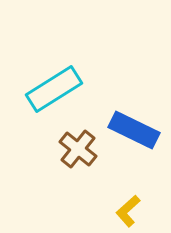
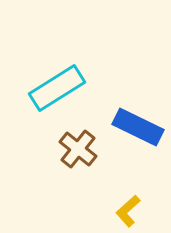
cyan rectangle: moved 3 px right, 1 px up
blue rectangle: moved 4 px right, 3 px up
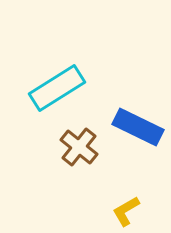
brown cross: moved 1 px right, 2 px up
yellow L-shape: moved 2 px left; rotated 12 degrees clockwise
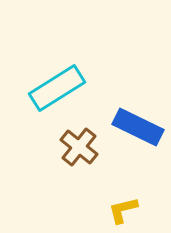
yellow L-shape: moved 3 px left, 1 px up; rotated 16 degrees clockwise
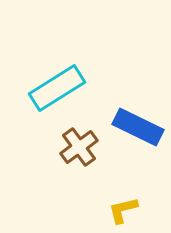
brown cross: rotated 15 degrees clockwise
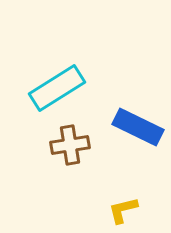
brown cross: moved 9 px left, 2 px up; rotated 27 degrees clockwise
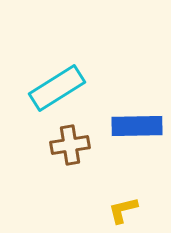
blue rectangle: moved 1 px left, 1 px up; rotated 27 degrees counterclockwise
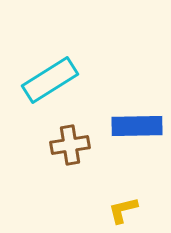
cyan rectangle: moved 7 px left, 8 px up
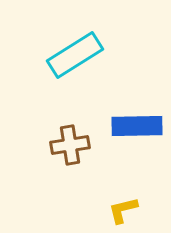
cyan rectangle: moved 25 px right, 25 px up
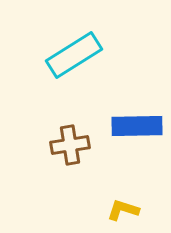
cyan rectangle: moved 1 px left
yellow L-shape: rotated 32 degrees clockwise
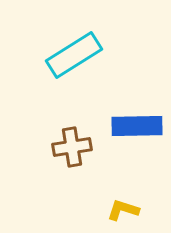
brown cross: moved 2 px right, 2 px down
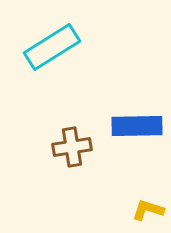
cyan rectangle: moved 22 px left, 8 px up
yellow L-shape: moved 25 px right
